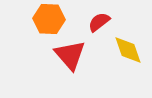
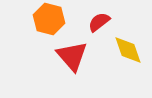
orange hexagon: rotated 12 degrees clockwise
red triangle: moved 2 px right, 1 px down
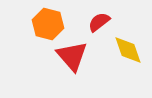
orange hexagon: moved 1 px left, 5 px down
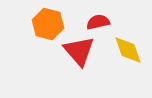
red semicircle: moved 1 px left; rotated 25 degrees clockwise
red triangle: moved 7 px right, 5 px up
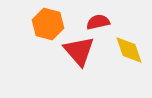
yellow diamond: moved 1 px right
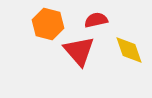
red semicircle: moved 2 px left, 2 px up
